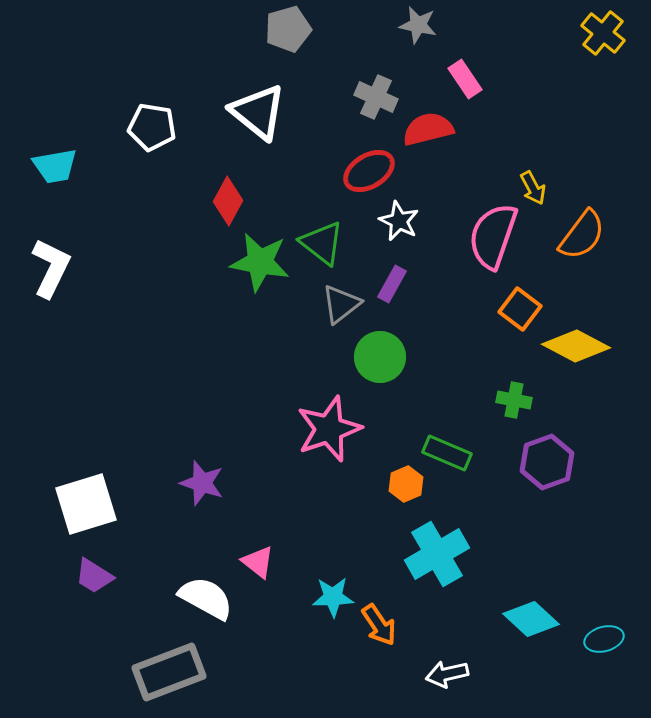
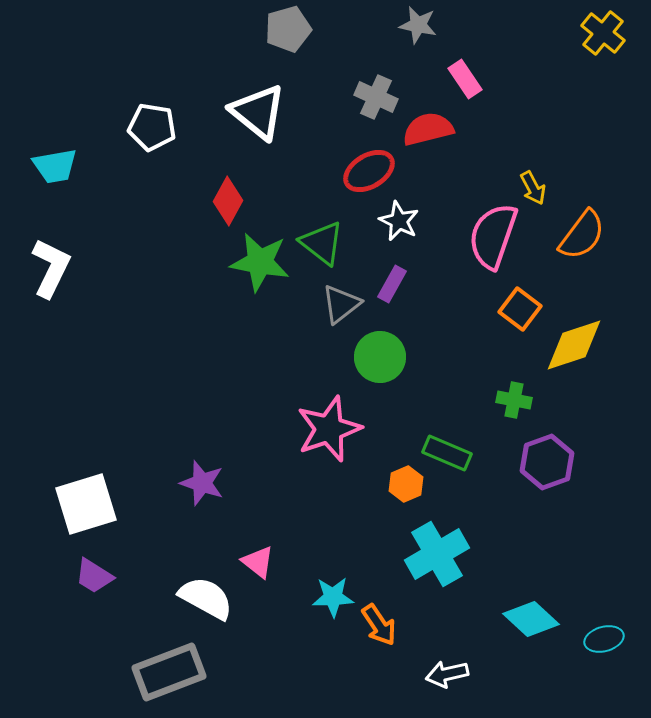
yellow diamond: moved 2 px left, 1 px up; rotated 46 degrees counterclockwise
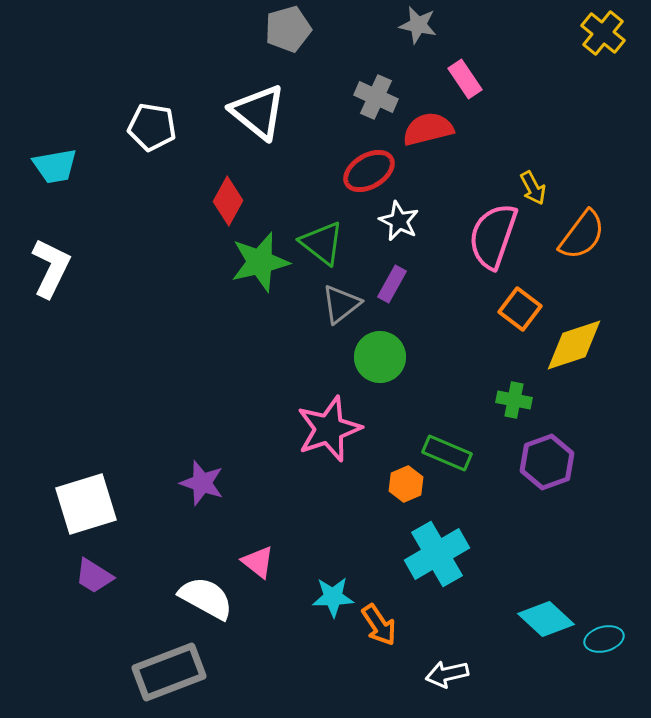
green star: rotated 24 degrees counterclockwise
cyan diamond: moved 15 px right
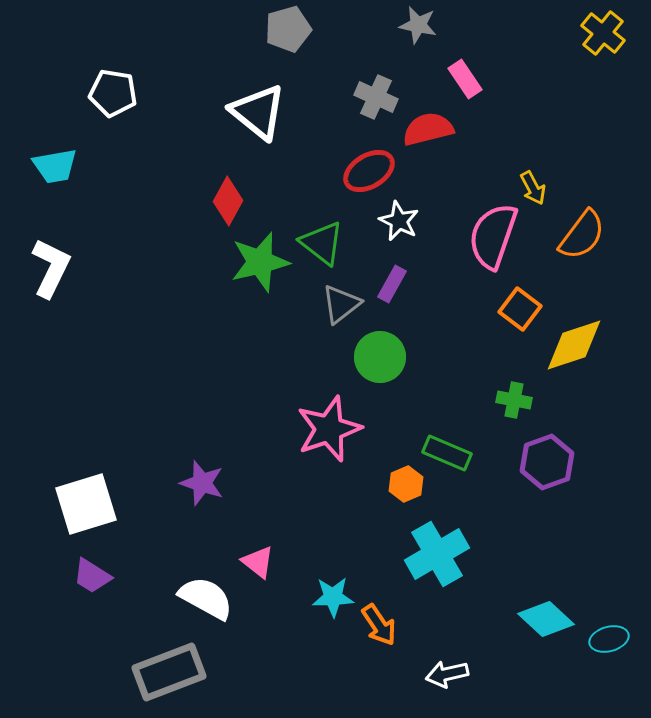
white pentagon: moved 39 px left, 34 px up
purple trapezoid: moved 2 px left
cyan ellipse: moved 5 px right
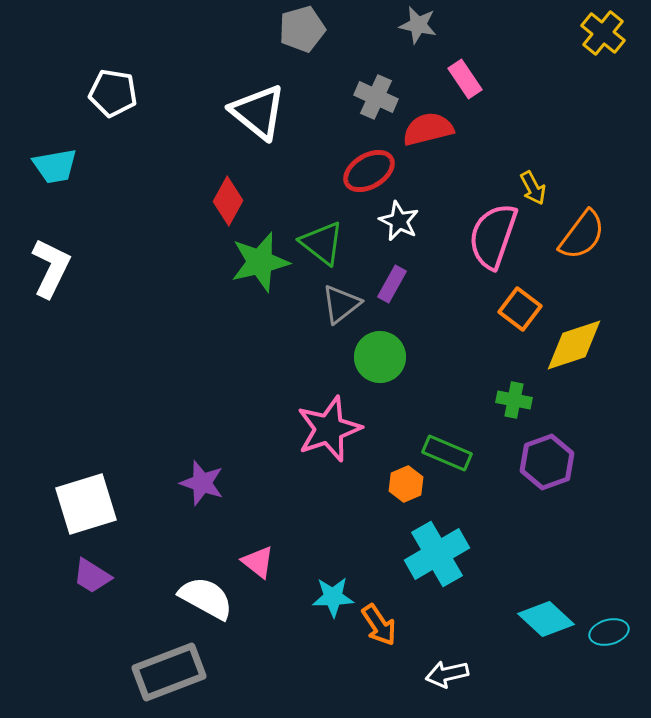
gray pentagon: moved 14 px right
cyan ellipse: moved 7 px up
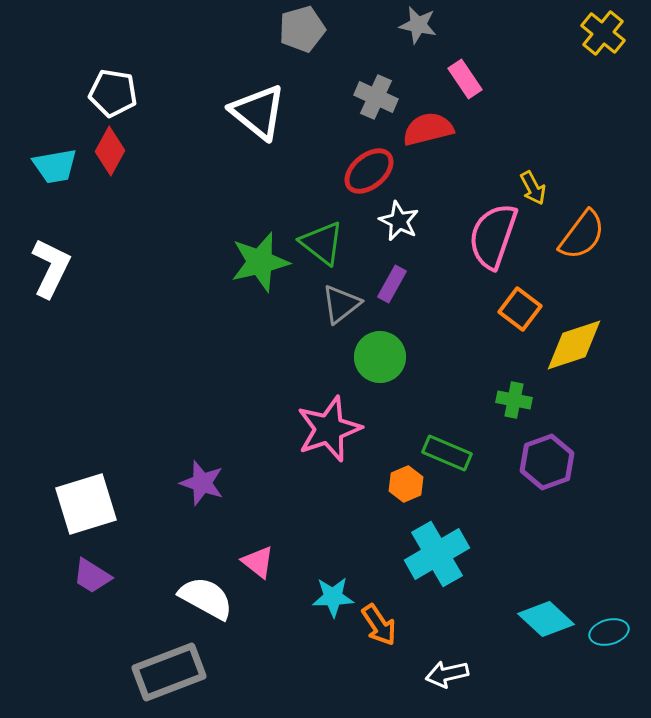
red ellipse: rotated 9 degrees counterclockwise
red diamond: moved 118 px left, 50 px up
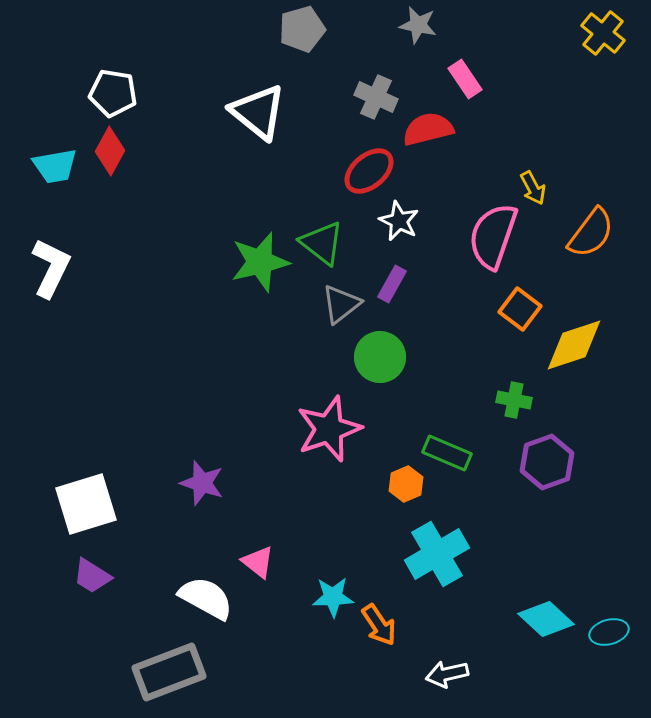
orange semicircle: moved 9 px right, 2 px up
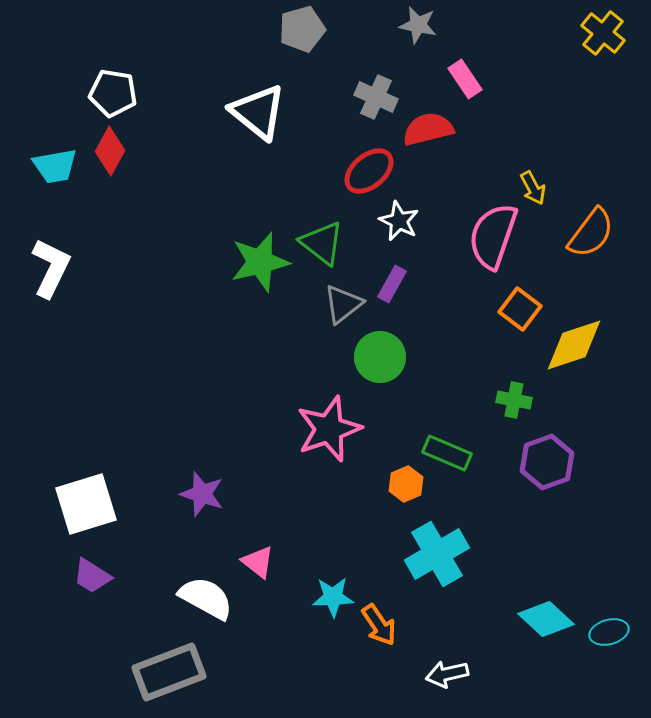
gray triangle: moved 2 px right
purple star: moved 11 px down
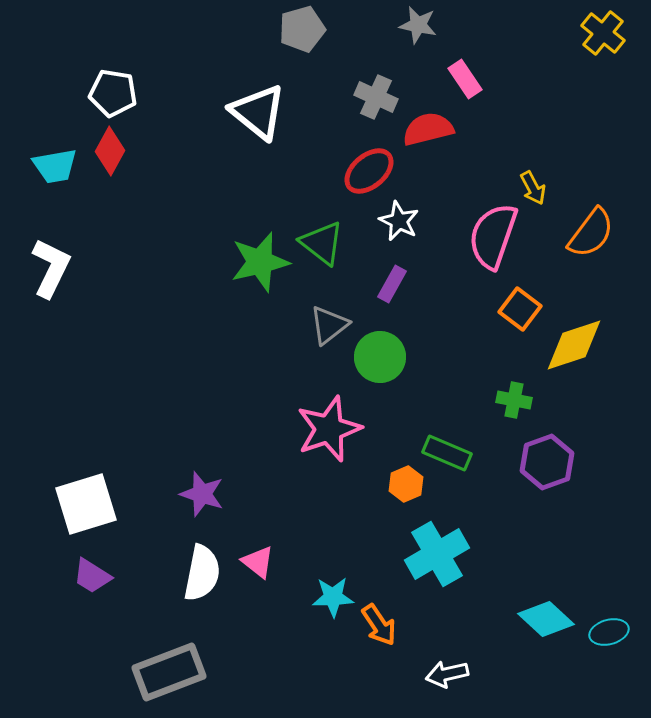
gray triangle: moved 14 px left, 21 px down
white semicircle: moved 4 px left, 25 px up; rotated 72 degrees clockwise
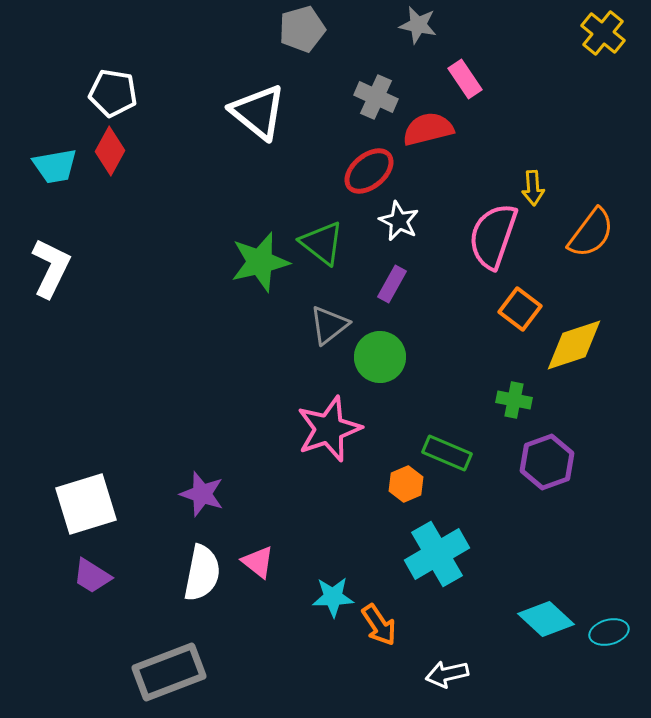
yellow arrow: rotated 24 degrees clockwise
